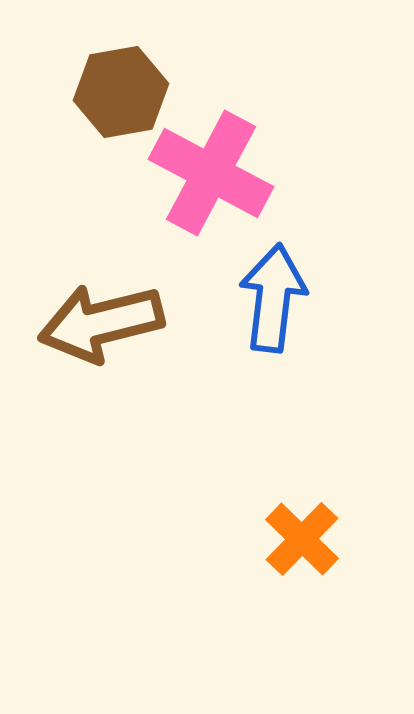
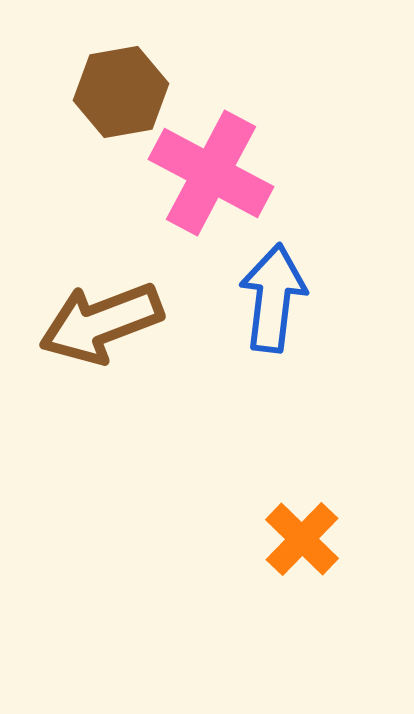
brown arrow: rotated 7 degrees counterclockwise
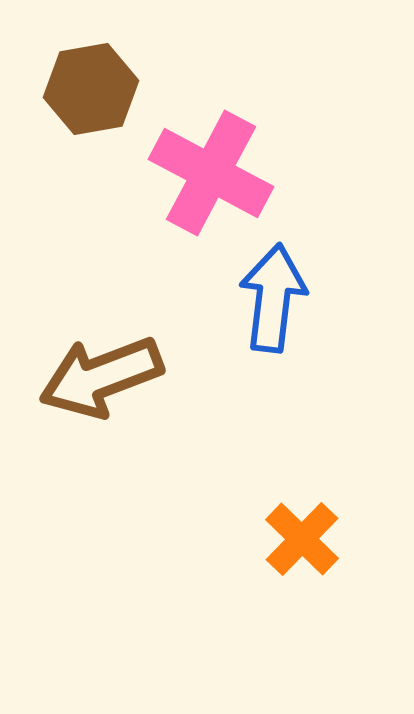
brown hexagon: moved 30 px left, 3 px up
brown arrow: moved 54 px down
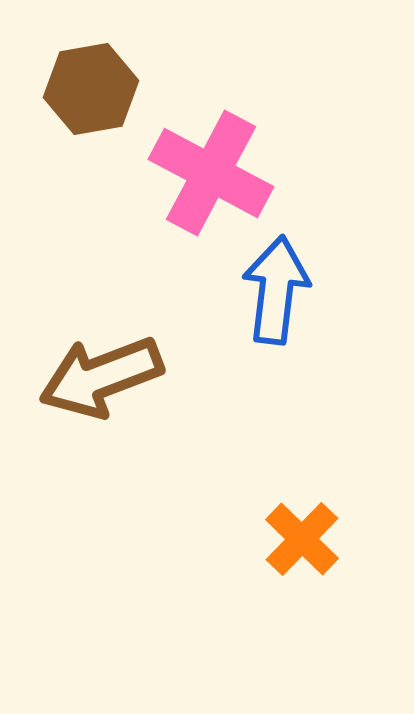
blue arrow: moved 3 px right, 8 px up
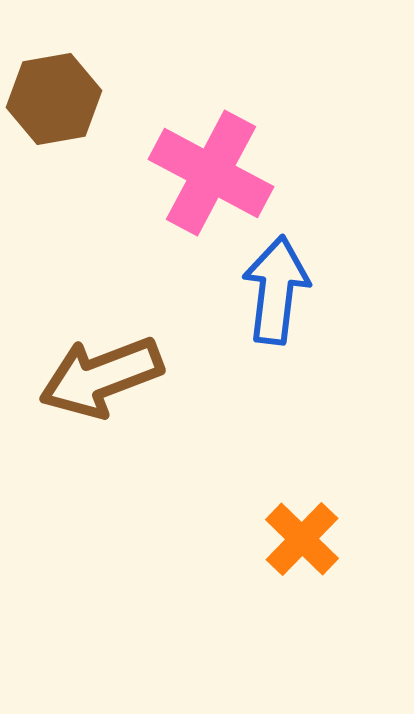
brown hexagon: moved 37 px left, 10 px down
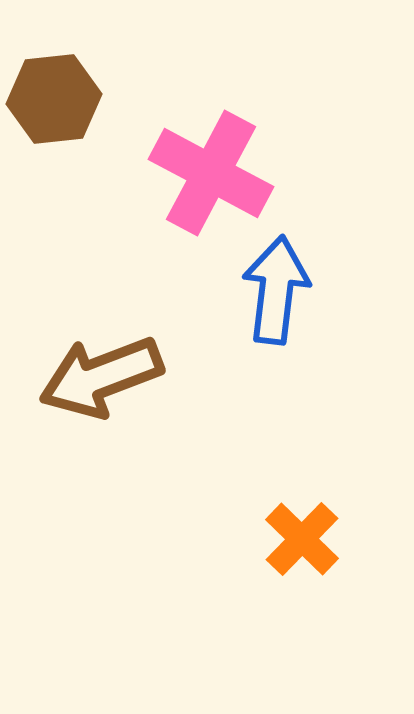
brown hexagon: rotated 4 degrees clockwise
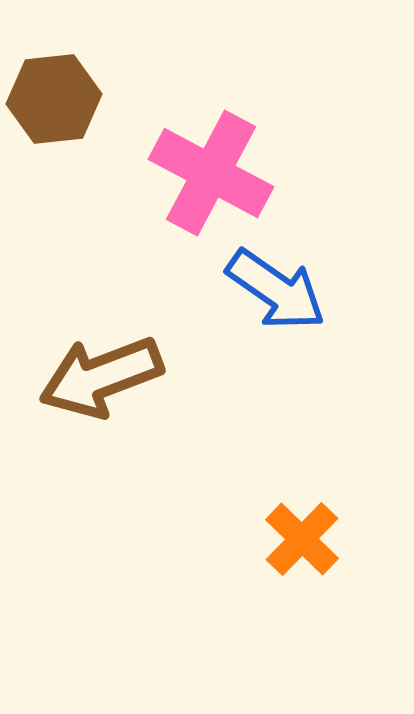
blue arrow: rotated 118 degrees clockwise
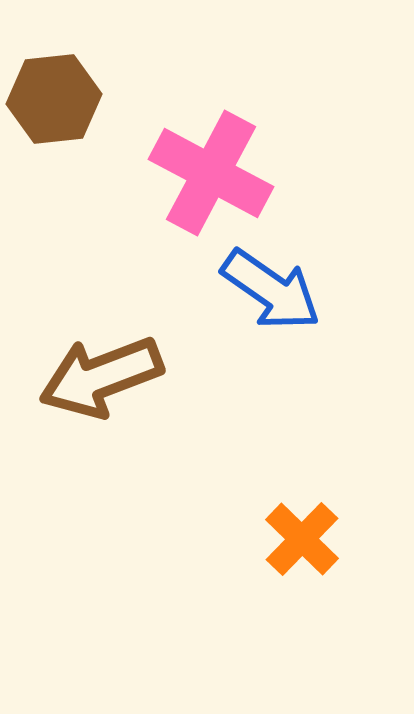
blue arrow: moved 5 px left
